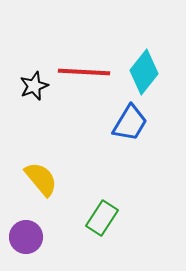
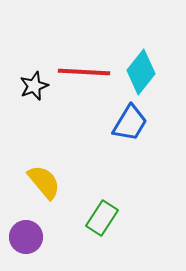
cyan diamond: moved 3 px left
yellow semicircle: moved 3 px right, 3 px down
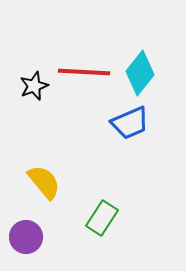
cyan diamond: moved 1 px left, 1 px down
blue trapezoid: rotated 36 degrees clockwise
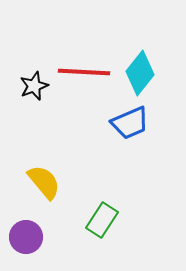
green rectangle: moved 2 px down
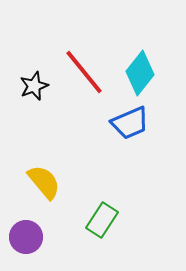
red line: rotated 48 degrees clockwise
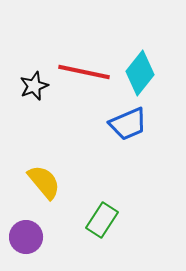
red line: rotated 39 degrees counterclockwise
blue trapezoid: moved 2 px left, 1 px down
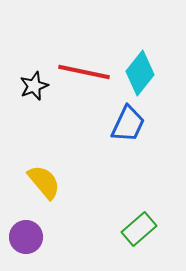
blue trapezoid: rotated 42 degrees counterclockwise
green rectangle: moved 37 px right, 9 px down; rotated 16 degrees clockwise
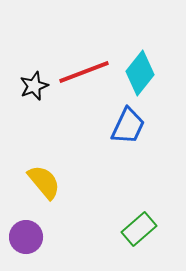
red line: rotated 33 degrees counterclockwise
blue trapezoid: moved 2 px down
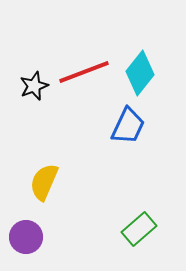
yellow semicircle: rotated 117 degrees counterclockwise
